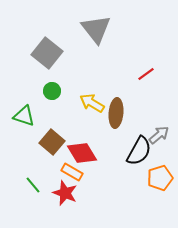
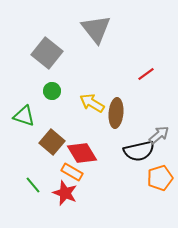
black semicircle: rotated 48 degrees clockwise
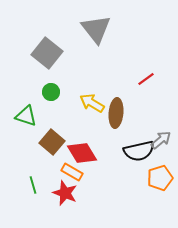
red line: moved 5 px down
green circle: moved 1 px left, 1 px down
green triangle: moved 2 px right
gray arrow: moved 2 px right, 5 px down
green line: rotated 24 degrees clockwise
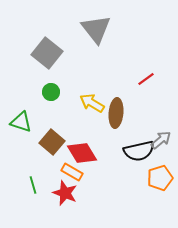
green triangle: moved 5 px left, 6 px down
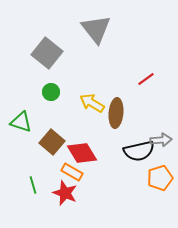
gray arrow: rotated 35 degrees clockwise
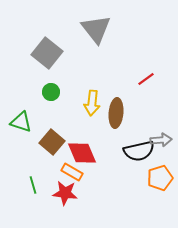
yellow arrow: rotated 115 degrees counterclockwise
red diamond: rotated 8 degrees clockwise
red star: rotated 15 degrees counterclockwise
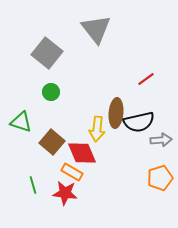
yellow arrow: moved 5 px right, 26 px down
black semicircle: moved 29 px up
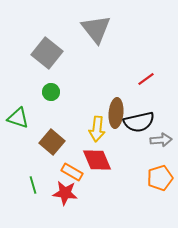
green triangle: moved 3 px left, 4 px up
red diamond: moved 15 px right, 7 px down
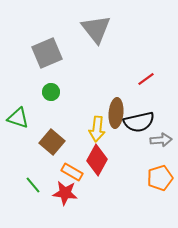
gray square: rotated 28 degrees clockwise
red diamond: rotated 52 degrees clockwise
green line: rotated 24 degrees counterclockwise
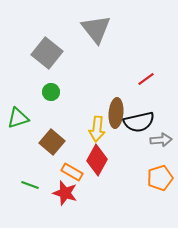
gray square: rotated 28 degrees counterclockwise
green triangle: rotated 35 degrees counterclockwise
green line: moved 3 px left; rotated 30 degrees counterclockwise
red star: rotated 10 degrees clockwise
